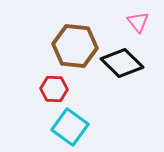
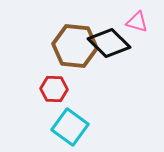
pink triangle: moved 1 px left; rotated 35 degrees counterclockwise
black diamond: moved 13 px left, 20 px up
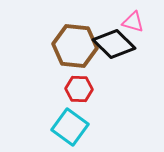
pink triangle: moved 4 px left
black diamond: moved 5 px right, 1 px down
red hexagon: moved 25 px right
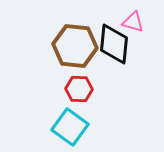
black diamond: rotated 51 degrees clockwise
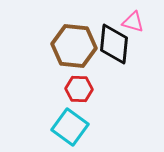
brown hexagon: moved 1 px left
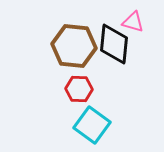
cyan square: moved 22 px right, 2 px up
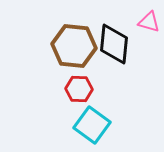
pink triangle: moved 16 px right
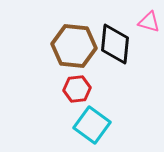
black diamond: moved 1 px right
red hexagon: moved 2 px left; rotated 8 degrees counterclockwise
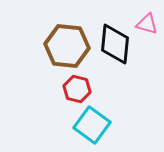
pink triangle: moved 2 px left, 2 px down
brown hexagon: moved 7 px left
red hexagon: rotated 20 degrees clockwise
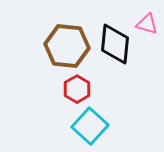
red hexagon: rotated 16 degrees clockwise
cyan square: moved 2 px left, 1 px down; rotated 6 degrees clockwise
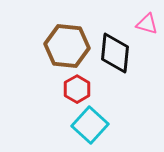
black diamond: moved 9 px down
cyan square: moved 1 px up
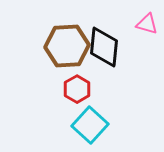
brown hexagon: rotated 9 degrees counterclockwise
black diamond: moved 11 px left, 6 px up
